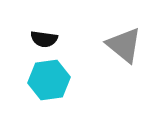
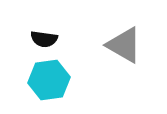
gray triangle: rotated 9 degrees counterclockwise
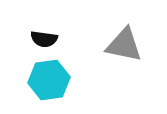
gray triangle: rotated 18 degrees counterclockwise
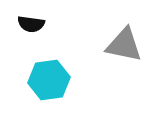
black semicircle: moved 13 px left, 15 px up
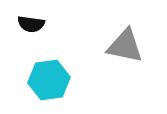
gray triangle: moved 1 px right, 1 px down
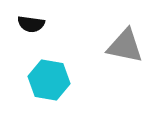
cyan hexagon: rotated 18 degrees clockwise
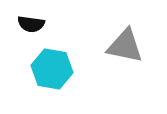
cyan hexagon: moved 3 px right, 11 px up
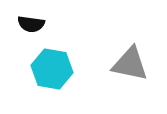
gray triangle: moved 5 px right, 18 px down
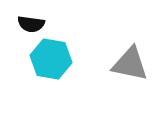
cyan hexagon: moved 1 px left, 10 px up
